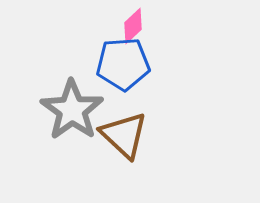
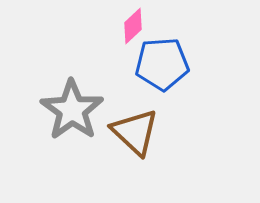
blue pentagon: moved 39 px right
brown triangle: moved 11 px right, 3 px up
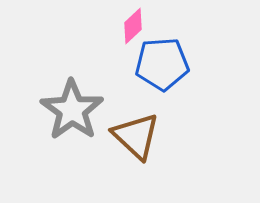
brown triangle: moved 1 px right, 4 px down
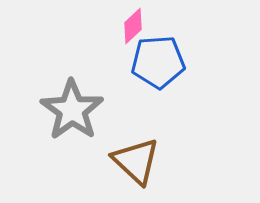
blue pentagon: moved 4 px left, 2 px up
brown triangle: moved 25 px down
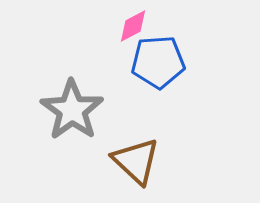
pink diamond: rotated 15 degrees clockwise
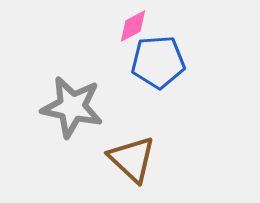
gray star: moved 3 px up; rotated 24 degrees counterclockwise
brown triangle: moved 4 px left, 2 px up
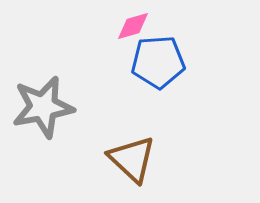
pink diamond: rotated 12 degrees clockwise
gray star: moved 29 px left; rotated 22 degrees counterclockwise
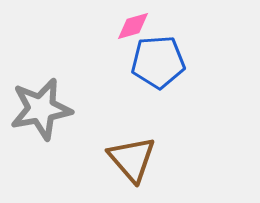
gray star: moved 2 px left, 2 px down
brown triangle: rotated 6 degrees clockwise
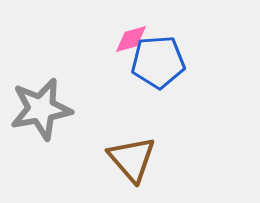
pink diamond: moved 2 px left, 13 px down
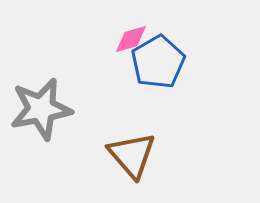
blue pentagon: rotated 26 degrees counterclockwise
brown triangle: moved 4 px up
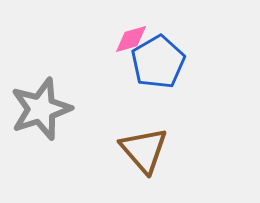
gray star: rotated 8 degrees counterclockwise
brown triangle: moved 12 px right, 5 px up
